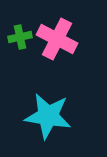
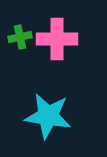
pink cross: rotated 27 degrees counterclockwise
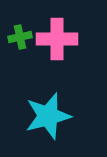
cyan star: rotated 24 degrees counterclockwise
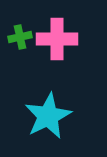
cyan star: rotated 12 degrees counterclockwise
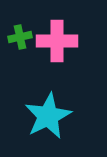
pink cross: moved 2 px down
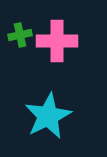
green cross: moved 2 px up
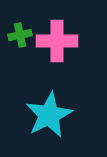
cyan star: moved 1 px right, 1 px up
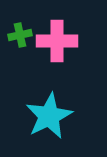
cyan star: moved 1 px down
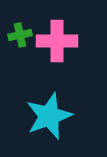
cyan star: rotated 6 degrees clockwise
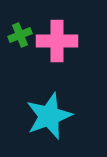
green cross: rotated 10 degrees counterclockwise
